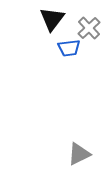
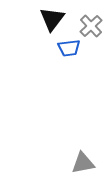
gray cross: moved 2 px right, 2 px up
gray triangle: moved 4 px right, 9 px down; rotated 15 degrees clockwise
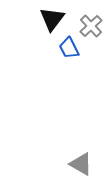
blue trapezoid: rotated 70 degrees clockwise
gray triangle: moved 2 px left, 1 px down; rotated 40 degrees clockwise
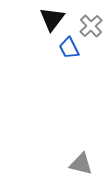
gray triangle: rotated 15 degrees counterclockwise
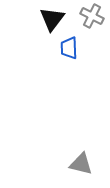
gray cross: moved 1 px right, 10 px up; rotated 20 degrees counterclockwise
blue trapezoid: rotated 25 degrees clockwise
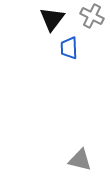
gray triangle: moved 1 px left, 4 px up
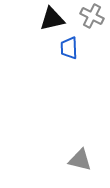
black triangle: rotated 40 degrees clockwise
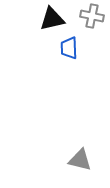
gray cross: rotated 15 degrees counterclockwise
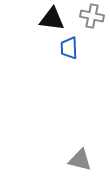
black triangle: rotated 20 degrees clockwise
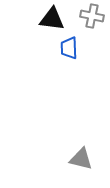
gray triangle: moved 1 px right, 1 px up
